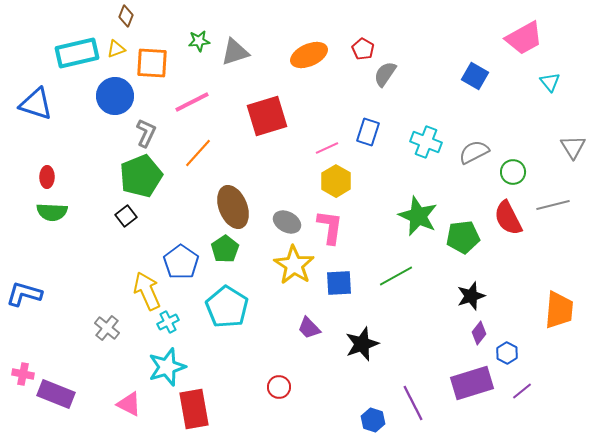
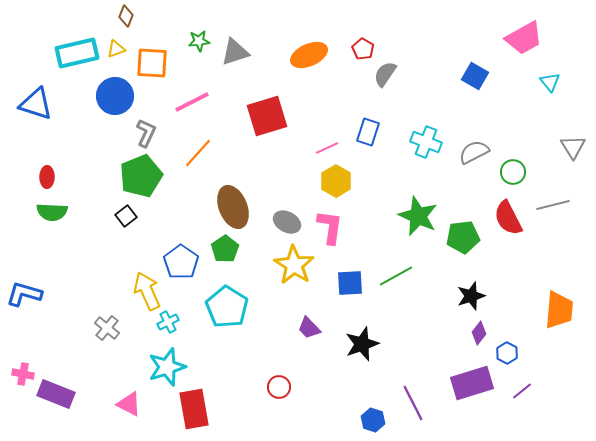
blue square at (339, 283): moved 11 px right
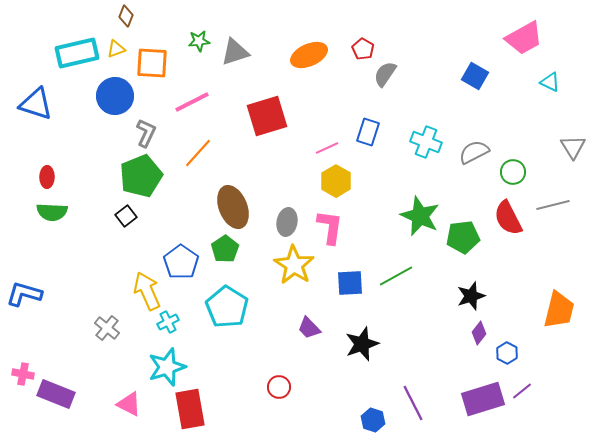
cyan triangle at (550, 82): rotated 25 degrees counterclockwise
green star at (418, 216): moved 2 px right
gray ellipse at (287, 222): rotated 72 degrees clockwise
orange trapezoid at (559, 310): rotated 9 degrees clockwise
purple rectangle at (472, 383): moved 11 px right, 16 px down
red rectangle at (194, 409): moved 4 px left
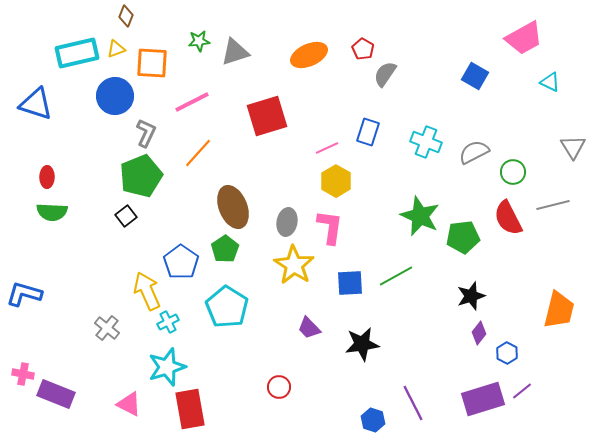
black star at (362, 344): rotated 12 degrees clockwise
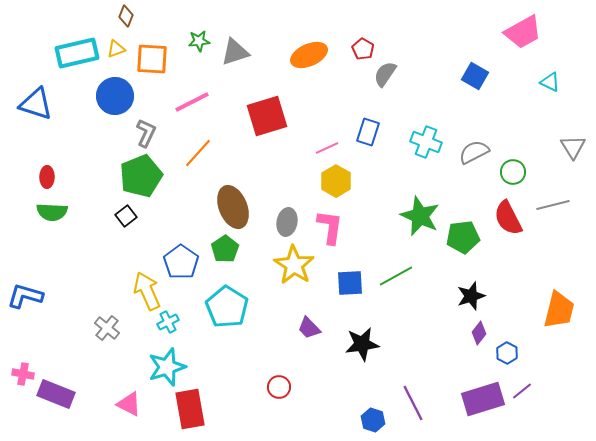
pink trapezoid at (524, 38): moved 1 px left, 6 px up
orange square at (152, 63): moved 4 px up
blue L-shape at (24, 294): moved 1 px right, 2 px down
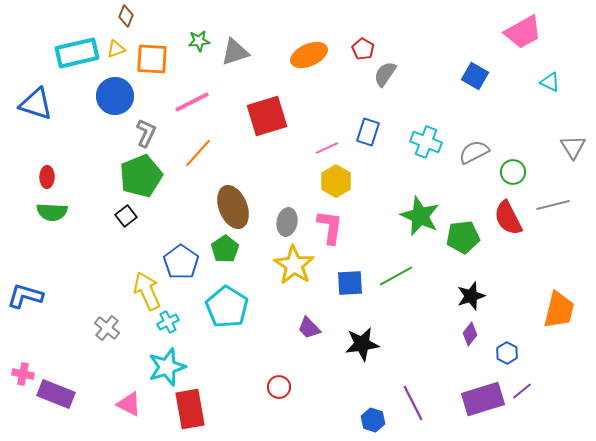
purple diamond at (479, 333): moved 9 px left, 1 px down
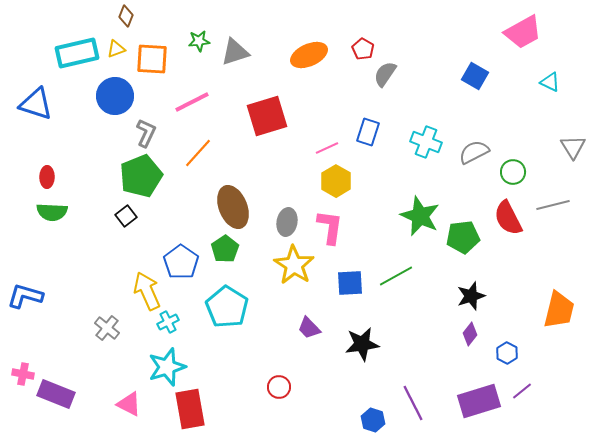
purple rectangle at (483, 399): moved 4 px left, 2 px down
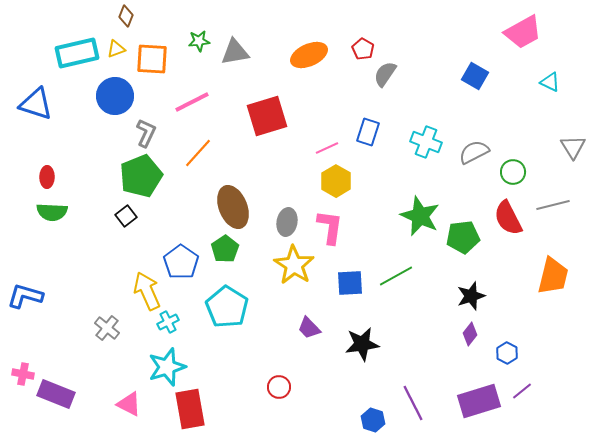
gray triangle at (235, 52): rotated 8 degrees clockwise
orange trapezoid at (559, 310): moved 6 px left, 34 px up
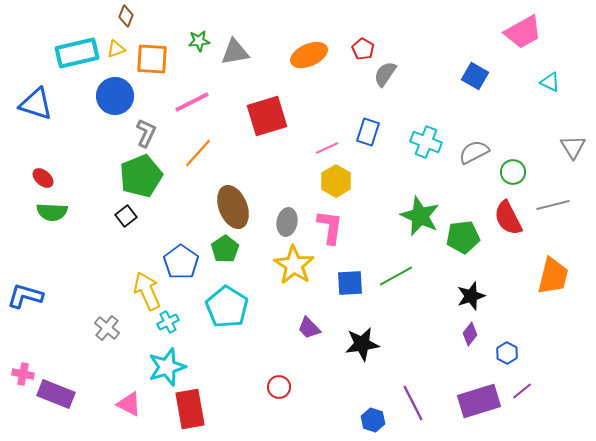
red ellipse at (47, 177): moved 4 px left, 1 px down; rotated 50 degrees counterclockwise
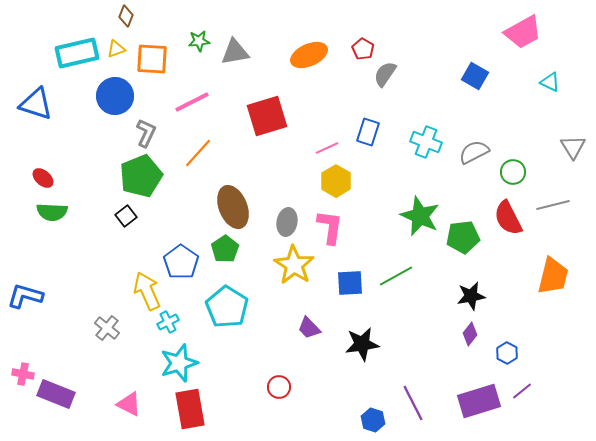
black star at (471, 296): rotated 8 degrees clockwise
cyan star at (167, 367): moved 12 px right, 4 px up
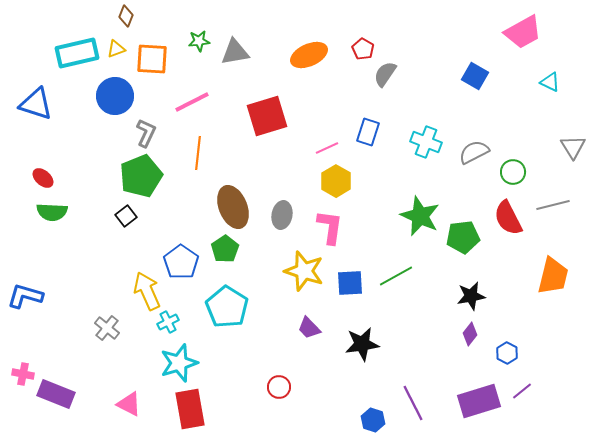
orange line at (198, 153): rotated 36 degrees counterclockwise
gray ellipse at (287, 222): moved 5 px left, 7 px up
yellow star at (294, 265): moved 10 px right, 6 px down; rotated 15 degrees counterclockwise
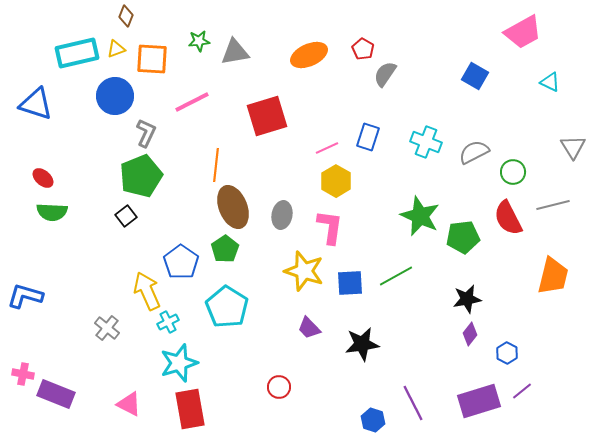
blue rectangle at (368, 132): moved 5 px down
orange line at (198, 153): moved 18 px right, 12 px down
black star at (471, 296): moved 4 px left, 3 px down
